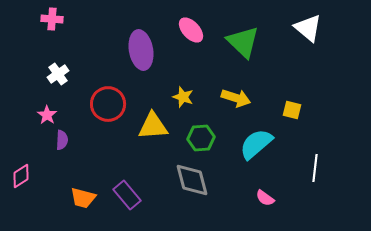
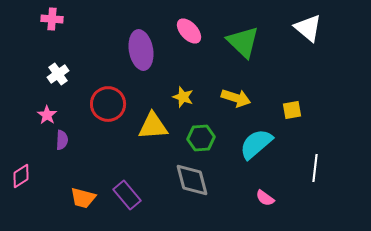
pink ellipse: moved 2 px left, 1 px down
yellow square: rotated 24 degrees counterclockwise
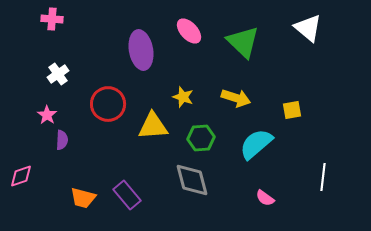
white line: moved 8 px right, 9 px down
pink diamond: rotated 15 degrees clockwise
